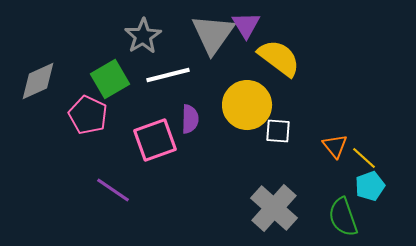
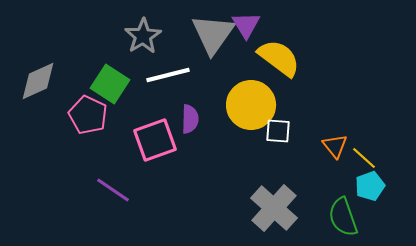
green square: moved 5 px down; rotated 27 degrees counterclockwise
yellow circle: moved 4 px right
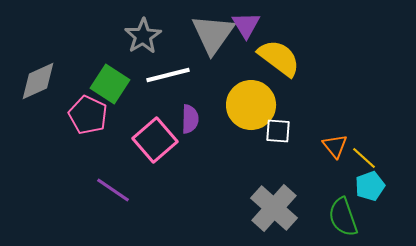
pink square: rotated 21 degrees counterclockwise
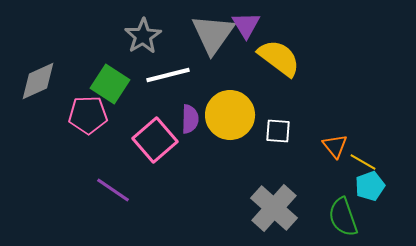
yellow circle: moved 21 px left, 10 px down
pink pentagon: rotated 27 degrees counterclockwise
yellow line: moved 1 px left, 4 px down; rotated 12 degrees counterclockwise
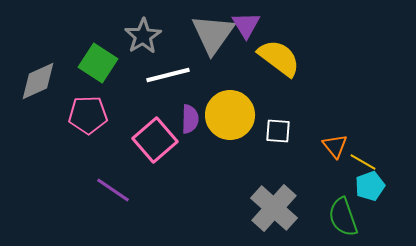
green square: moved 12 px left, 21 px up
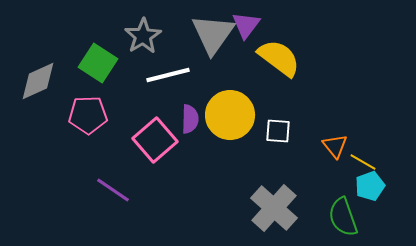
purple triangle: rotated 8 degrees clockwise
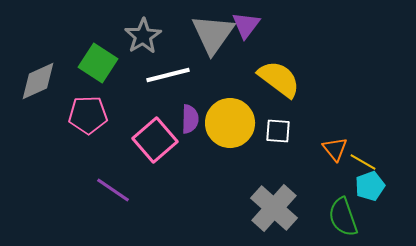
yellow semicircle: moved 21 px down
yellow circle: moved 8 px down
orange triangle: moved 3 px down
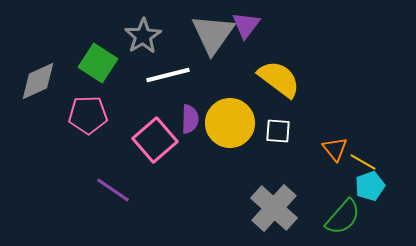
green semicircle: rotated 120 degrees counterclockwise
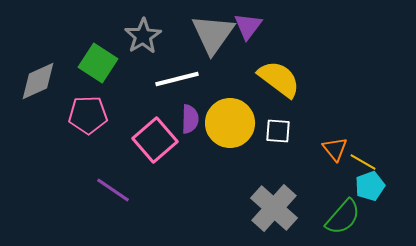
purple triangle: moved 2 px right, 1 px down
white line: moved 9 px right, 4 px down
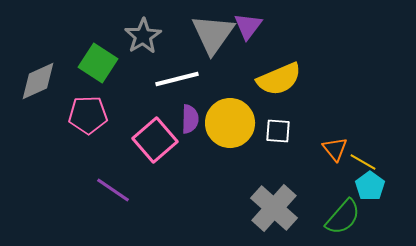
yellow semicircle: rotated 120 degrees clockwise
cyan pentagon: rotated 16 degrees counterclockwise
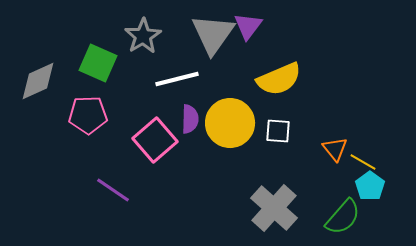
green square: rotated 9 degrees counterclockwise
